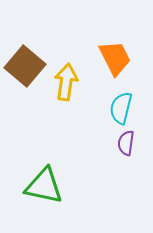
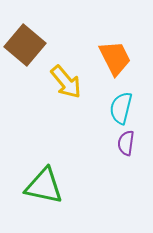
brown square: moved 21 px up
yellow arrow: rotated 132 degrees clockwise
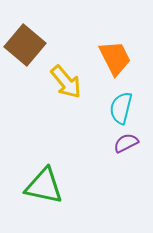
purple semicircle: rotated 55 degrees clockwise
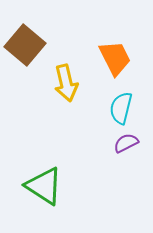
yellow arrow: moved 1 px down; rotated 27 degrees clockwise
green triangle: rotated 21 degrees clockwise
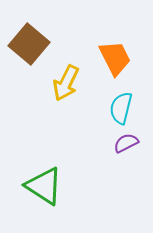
brown square: moved 4 px right, 1 px up
yellow arrow: rotated 39 degrees clockwise
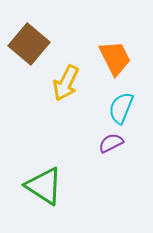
cyan semicircle: rotated 8 degrees clockwise
purple semicircle: moved 15 px left
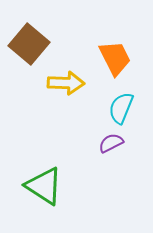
yellow arrow: rotated 114 degrees counterclockwise
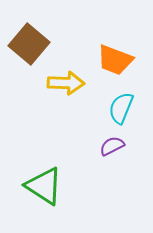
orange trapezoid: moved 2 px down; rotated 138 degrees clockwise
purple semicircle: moved 1 px right, 3 px down
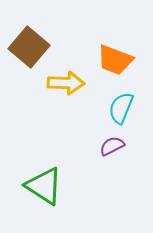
brown square: moved 3 px down
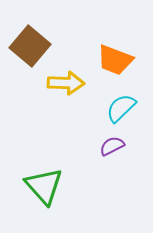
brown square: moved 1 px right, 1 px up
cyan semicircle: rotated 24 degrees clockwise
green triangle: rotated 15 degrees clockwise
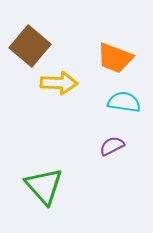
orange trapezoid: moved 2 px up
yellow arrow: moved 7 px left
cyan semicircle: moved 3 px right, 6 px up; rotated 52 degrees clockwise
